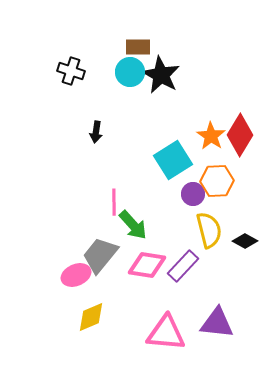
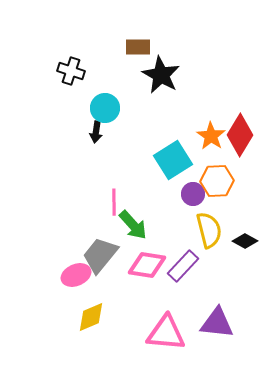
cyan circle: moved 25 px left, 36 px down
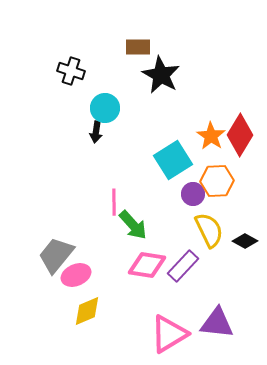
yellow semicircle: rotated 12 degrees counterclockwise
gray trapezoid: moved 44 px left
yellow diamond: moved 4 px left, 6 px up
pink triangle: moved 3 px right, 1 px down; rotated 36 degrees counterclockwise
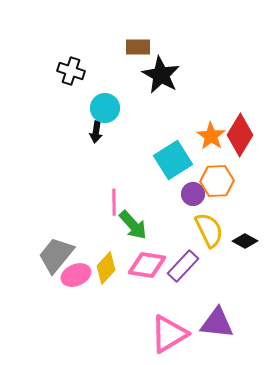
yellow diamond: moved 19 px right, 43 px up; rotated 24 degrees counterclockwise
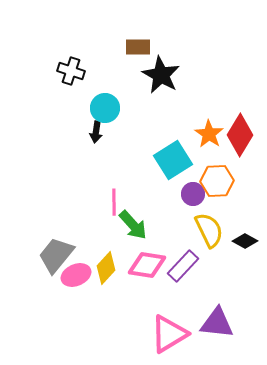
orange star: moved 2 px left, 2 px up
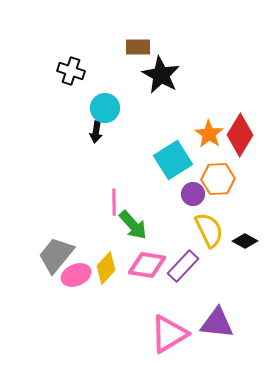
orange hexagon: moved 1 px right, 2 px up
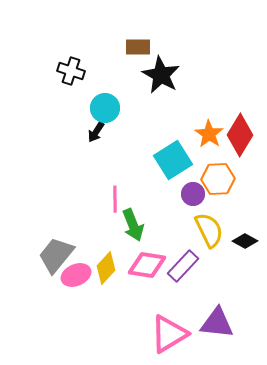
black arrow: rotated 25 degrees clockwise
pink line: moved 1 px right, 3 px up
green arrow: rotated 20 degrees clockwise
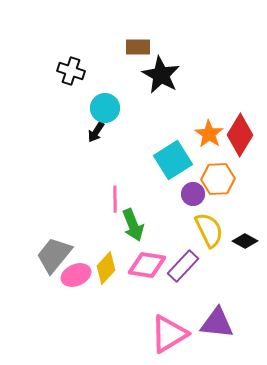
gray trapezoid: moved 2 px left
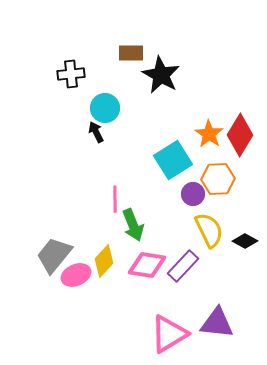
brown rectangle: moved 7 px left, 6 px down
black cross: moved 3 px down; rotated 24 degrees counterclockwise
black arrow: rotated 120 degrees clockwise
yellow diamond: moved 2 px left, 7 px up
